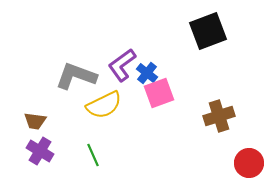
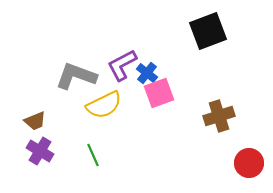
purple L-shape: rotated 8 degrees clockwise
brown trapezoid: rotated 30 degrees counterclockwise
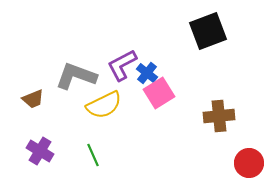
pink square: rotated 12 degrees counterclockwise
brown cross: rotated 12 degrees clockwise
brown trapezoid: moved 2 px left, 22 px up
